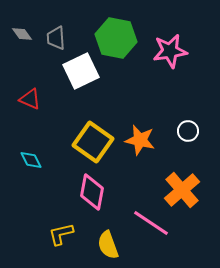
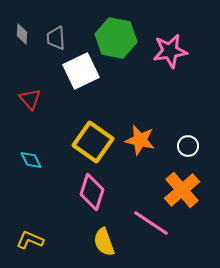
gray diamond: rotated 40 degrees clockwise
red triangle: rotated 25 degrees clockwise
white circle: moved 15 px down
pink diamond: rotated 6 degrees clockwise
yellow L-shape: moved 31 px left, 6 px down; rotated 36 degrees clockwise
yellow semicircle: moved 4 px left, 3 px up
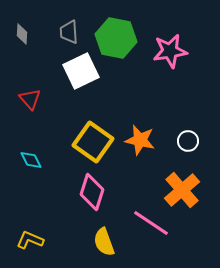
gray trapezoid: moved 13 px right, 6 px up
white circle: moved 5 px up
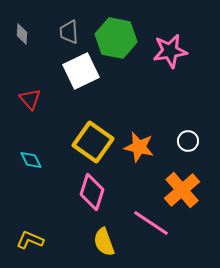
orange star: moved 1 px left, 7 px down
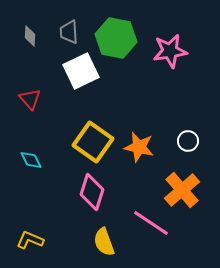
gray diamond: moved 8 px right, 2 px down
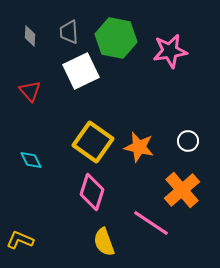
red triangle: moved 8 px up
yellow L-shape: moved 10 px left
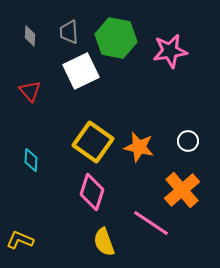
cyan diamond: rotated 30 degrees clockwise
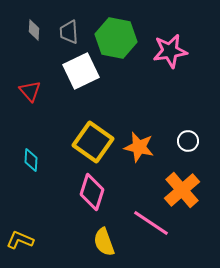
gray diamond: moved 4 px right, 6 px up
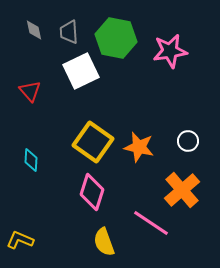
gray diamond: rotated 15 degrees counterclockwise
